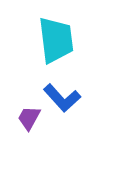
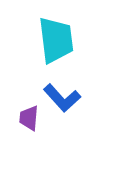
purple trapezoid: rotated 24 degrees counterclockwise
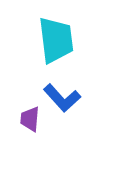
purple trapezoid: moved 1 px right, 1 px down
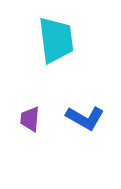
blue L-shape: moved 23 px right, 20 px down; rotated 18 degrees counterclockwise
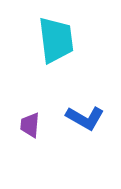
purple trapezoid: moved 6 px down
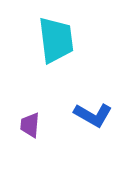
blue L-shape: moved 8 px right, 3 px up
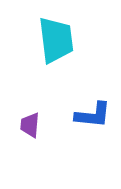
blue L-shape: rotated 24 degrees counterclockwise
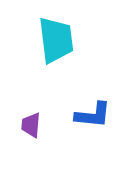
purple trapezoid: moved 1 px right
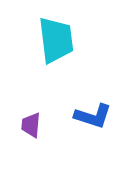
blue L-shape: moved 1 px down; rotated 12 degrees clockwise
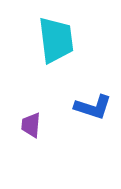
blue L-shape: moved 9 px up
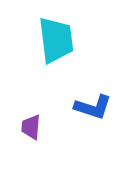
purple trapezoid: moved 2 px down
